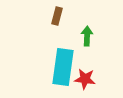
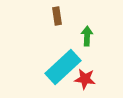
brown rectangle: rotated 24 degrees counterclockwise
cyan rectangle: rotated 39 degrees clockwise
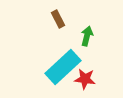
brown rectangle: moved 1 px right, 3 px down; rotated 18 degrees counterclockwise
green arrow: rotated 12 degrees clockwise
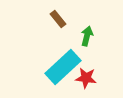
brown rectangle: rotated 12 degrees counterclockwise
red star: moved 1 px right, 1 px up
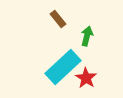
red star: rotated 25 degrees clockwise
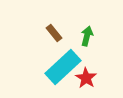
brown rectangle: moved 4 px left, 14 px down
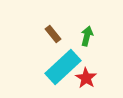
brown rectangle: moved 1 px left, 1 px down
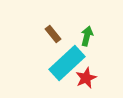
cyan rectangle: moved 4 px right, 4 px up
red star: rotated 15 degrees clockwise
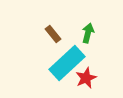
green arrow: moved 1 px right, 3 px up
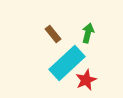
red star: moved 2 px down
